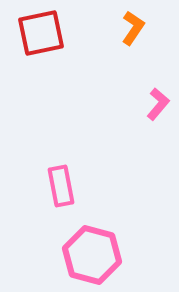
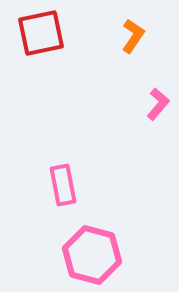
orange L-shape: moved 8 px down
pink rectangle: moved 2 px right, 1 px up
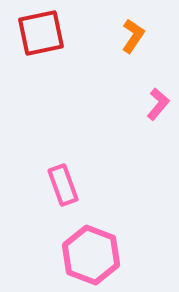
pink rectangle: rotated 9 degrees counterclockwise
pink hexagon: moved 1 px left; rotated 6 degrees clockwise
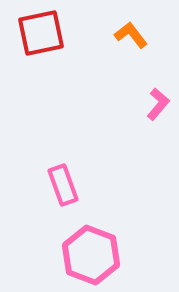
orange L-shape: moved 2 px left, 1 px up; rotated 72 degrees counterclockwise
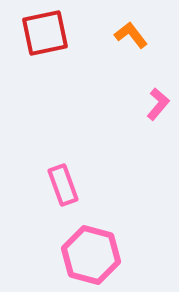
red square: moved 4 px right
pink hexagon: rotated 6 degrees counterclockwise
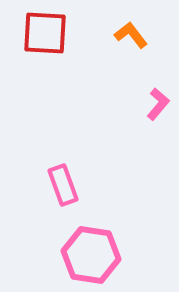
red square: rotated 15 degrees clockwise
pink hexagon: rotated 6 degrees counterclockwise
